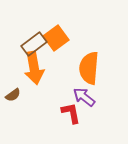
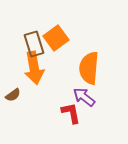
brown rectangle: rotated 70 degrees counterclockwise
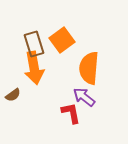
orange square: moved 6 px right, 2 px down
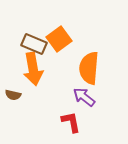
orange square: moved 3 px left, 1 px up
brown rectangle: rotated 50 degrees counterclockwise
orange arrow: moved 1 px left, 1 px down
brown semicircle: rotated 49 degrees clockwise
red L-shape: moved 9 px down
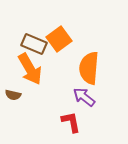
orange arrow: moved 3 px left; rotated 20 degrees counterclockwise
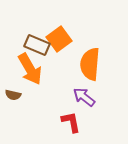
brown rectangle: moved 3 px right, 1 px down
orange semicircle: moved 1 px right, 4 px up
